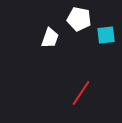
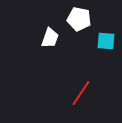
cyan square: moved 6 px down; rotated 12 degrees clockwise
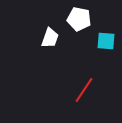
red line: moved 3 px right, 3 px up
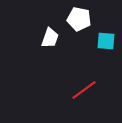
red line: rotated 20 degrees clockwise
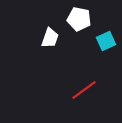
cyan square: rotated 30 degrees counterclockwise
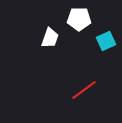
white pentagon: rotated 10 degrees counterclockwise
